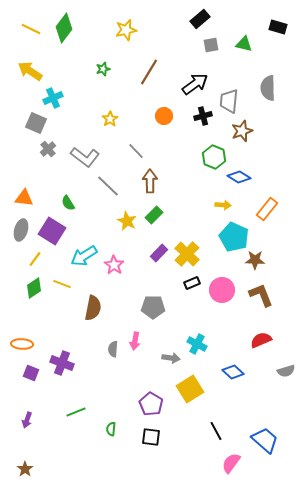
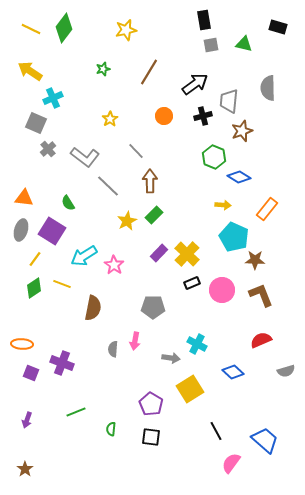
black rectangle at (200, 19): moved 4 px right, 1 px down; rotated 60 degrees counterclockwise
yellow star at (127, 221): rotated 18 degrees clockwise
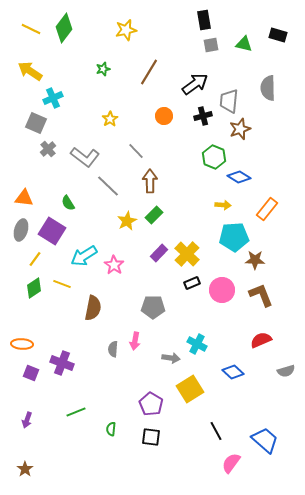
black rectangle at (278, 27): moved 8 px down
brown star at (242, 131): moved 2 px left, 2 px up
cyan pentagon at (234, 237): rotated 28 degrees counterclockwise
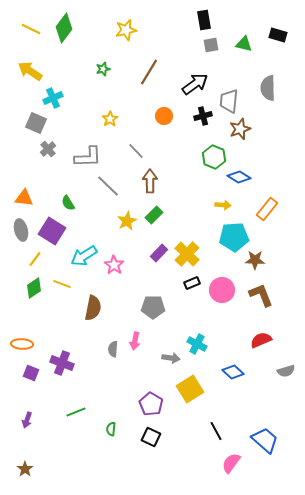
gray L-shape at (85, 157): moved 3 px right; rotated 40 degrees counterclockwise
gray ellipse at (21, 230): rotated 30 degrees counterclockwise
black square at (151, 437): rotated 18 degrees clockwise
